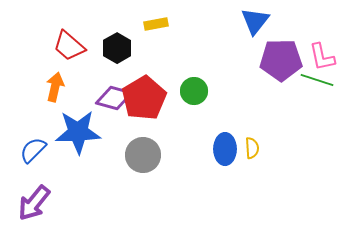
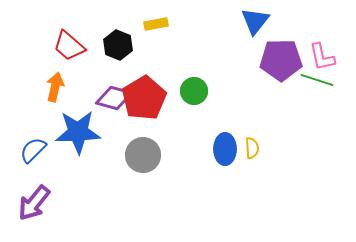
black hexagon: moved 1 px right, 3 px up; rotated 8 degrees counterclockwise
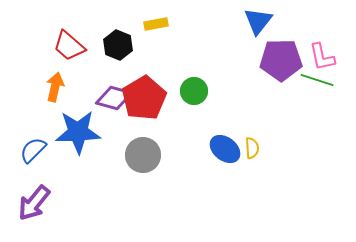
blue triangle: moved 3 px right
blue ellipse: rotated 52 degrees counterclockwise
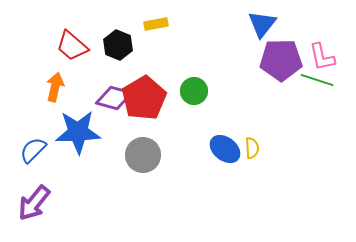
blue triangle: moved 4 px right, 3 px down
red trapezoid: moved 3 px right
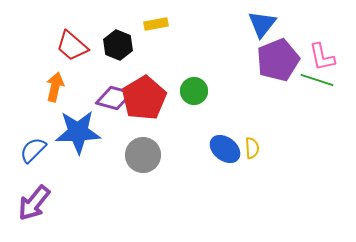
purple pentagon: moved 3 px left; rotated 21 degrees counterclockwise
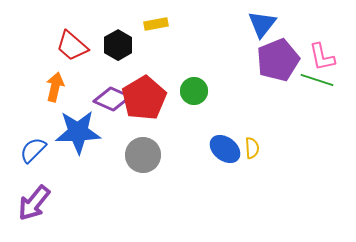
black hexagon: rotated 8 degrees clockwise
purple diamond: moved 2 px left, 1 px down; rotated 9 degrees clockwise
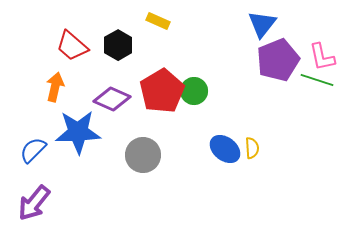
yellow rectangle: moved 2 px right, 3 px up; rotated 35 degrees clockwise
red pentagon: moved 18 px right, 7 px up
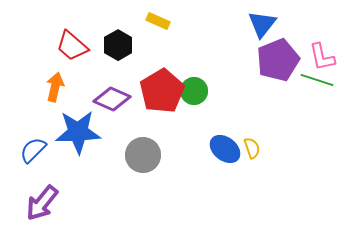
yellow semicircle: rotated 15 degrees counterclockwise
purple arrow: moved 8 px right
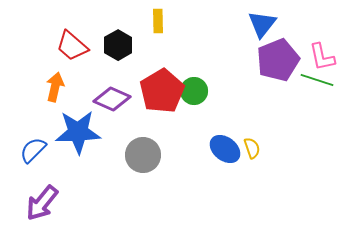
yellow rectangle: rotated 65 degrees clockwise
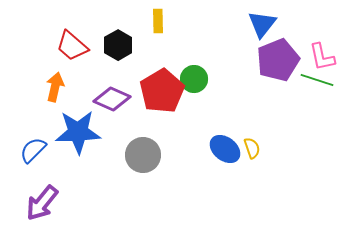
green circle: moved 12 px up
